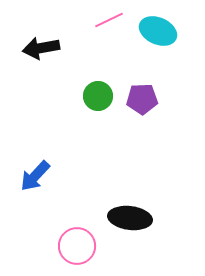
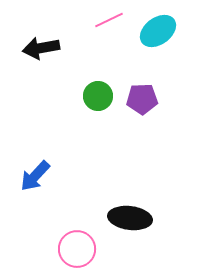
cyan ellipse: rotated 60 degrees counterclockwise
pink circle: moved 3 px down
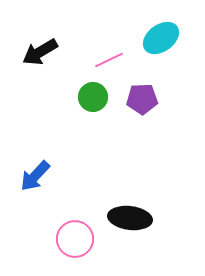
pink line: moved 40 px down
cyan ellipse: moved 3 px right, 7 px down
black arrow: moved 1 px left, 4 px down; rotated 21 degrees counterclockwise
green circle: moved 5 px left, 1 px down
pink circle: moved 2 px left, 10 px up
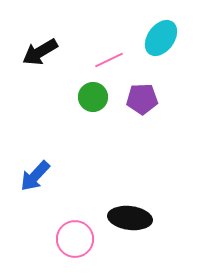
cyan ellipse: rotated 18 degrees counterclockwise
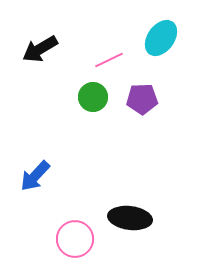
black arrow: moved 3 px up
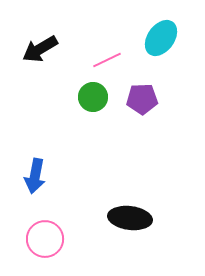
pink line: moved 2 px left
blue arrow: rotated 32 degrees counterclockwise
pink circle: moved 30 px left
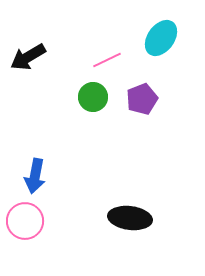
black arrow: moved 12 px left, 8 px down
purple pentagon: rotated 20 degrees counterclockwise
pink circle: moved 20 px left, 18 px up
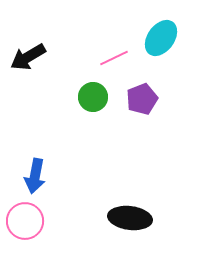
pink line: moved 7 px right, 2 px up
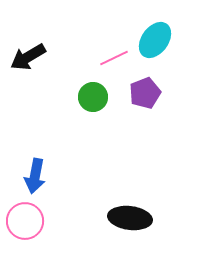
cyan ellipse: moved 6 px left, 2 px down
purple pentagon: moved 3 px right, 6 px up
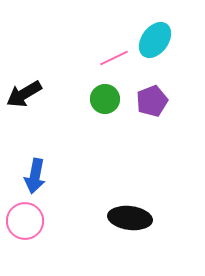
black arrow: moved 4 px left, 37 px down
purple pentagon: moved 7 px right, 8 px down
green circle: moved 12 px right, 2 px down
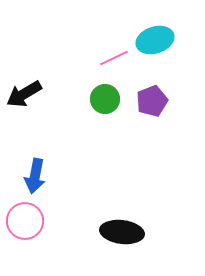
cyan ellipse: rotated 36 degrees clockwise
black ellipse: moved 8 px left, 14 px down
